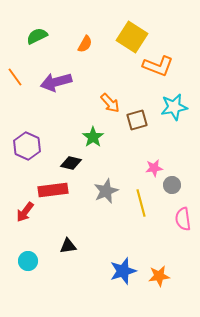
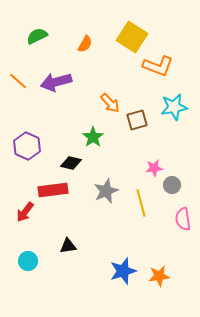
orange line: moved 3 px right, 4 px down; rotated 12 degrees counterclockwise
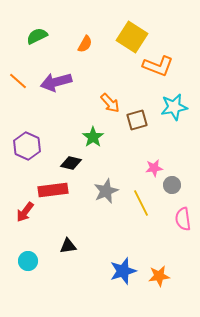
yellow line: rotated 12 degrees counterclockwise
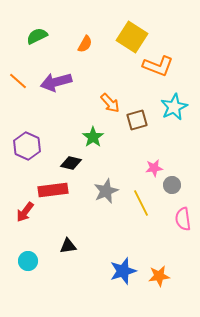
cyan star: rotated 16 degrees counterclockwise
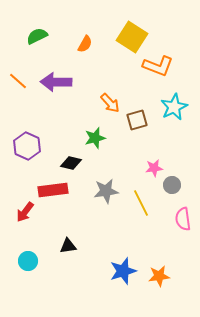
purple arrow: rotated 16 degrees clockwise
green star: moved 2 px right, 1 px down; rotated 20 degrees clockwise
gray star: rotated 15 degrees clockwise
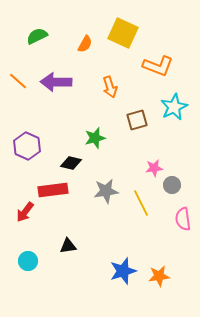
yellow square: moved 9 px left, 4 px up; rotated 8 degrees counterclockwise
orange arrow: moved 16 px up; rotated 25 degrees clockwise
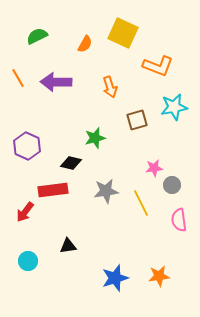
orange line: moved 3 px up; rotated 18 degrees clockwise
cyan star: rotated 16 degrees clockwise
pink semicircle: moved 4 px left, 1 px down
blue star: moved 8 px left, 7 px down
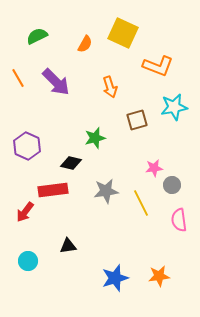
purple arrow: rotated 136 degrees counterclockwise
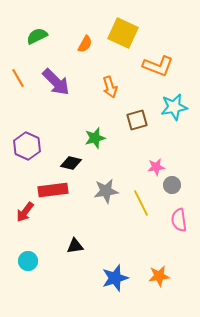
pink star: moved 2 px right, 1 px up
black triangle: moved 7 px right
